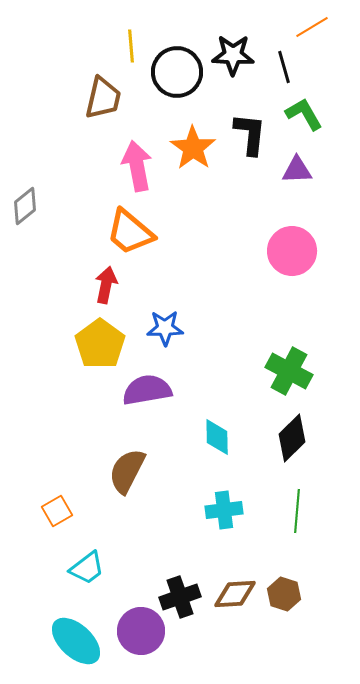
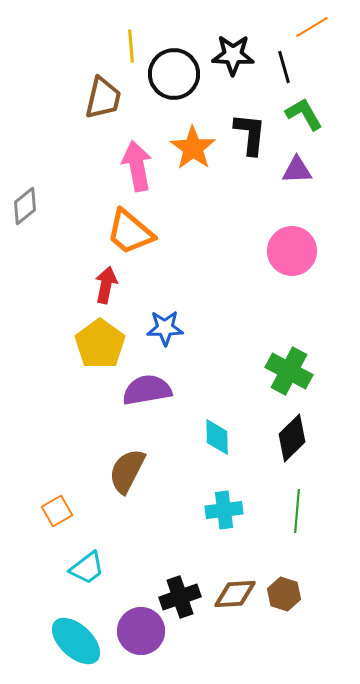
black circle: moved 3 px left, 2 px down
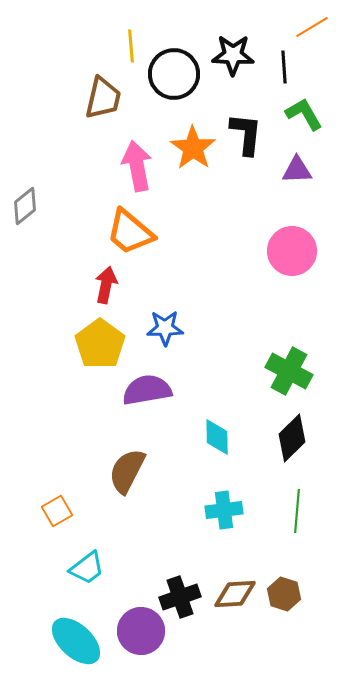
black line: rotated 12 degrees clockwise
black L-shape: moved 4 px left
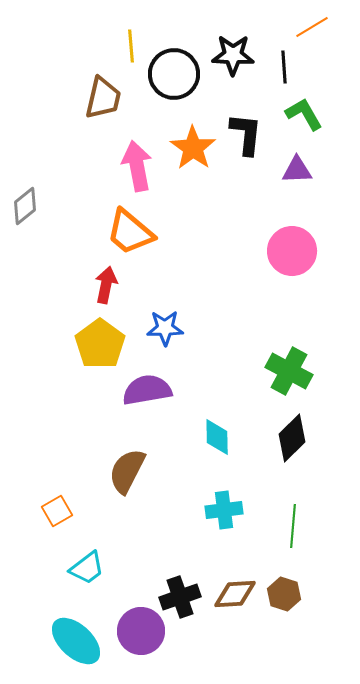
green line: moved 4 px left, 15 px down
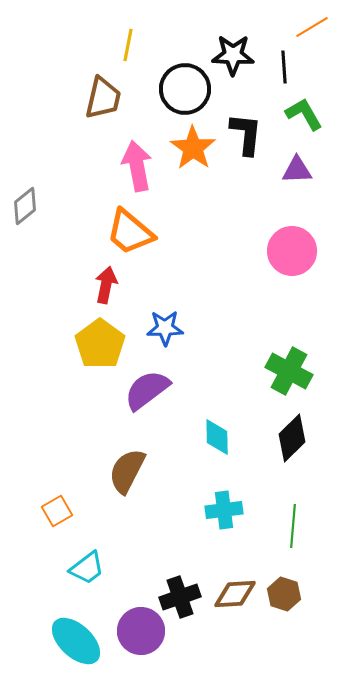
yellow line: moved 3 px left, 1 px up; rotated 16 degrees clockwise
black circle: moved 11 px right, 15 px down
purple semicircle: rotated 27 degrees counterclockwise
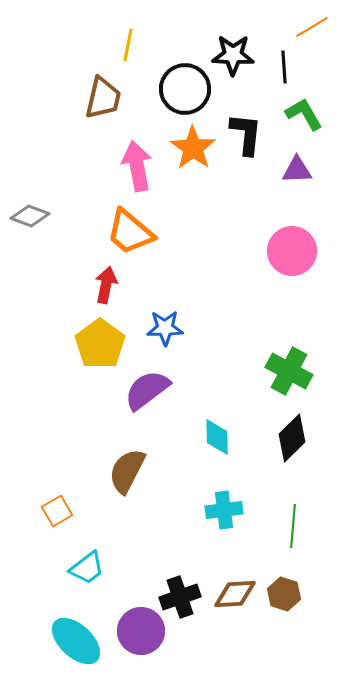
gray diamond: moved 5 px right, 10 px down; rotated 60 degrees clockwise
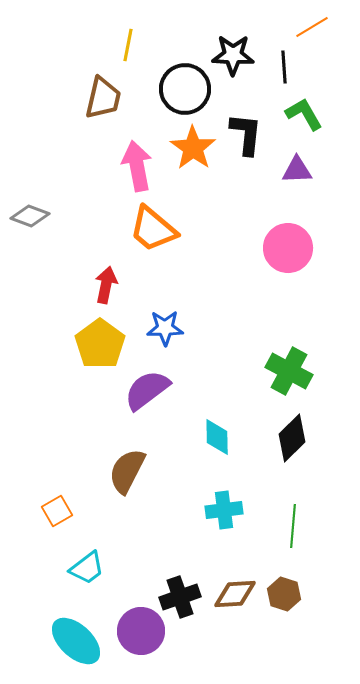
orange trapezoid: moved 23 px right, 3 px up
pink circle: moved 4 px left, 3 px up
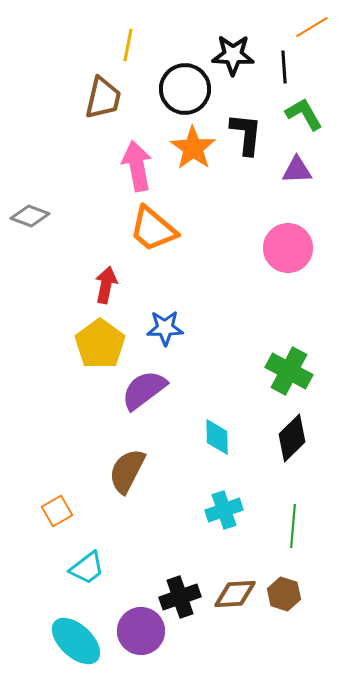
purple semicircle: moved 3 px left
cyan cross: rotated 12 degrees counterclockwise
